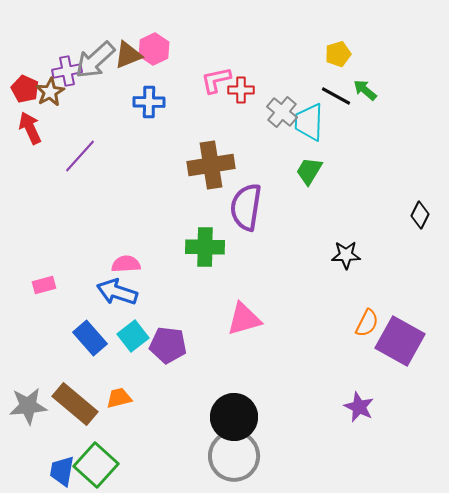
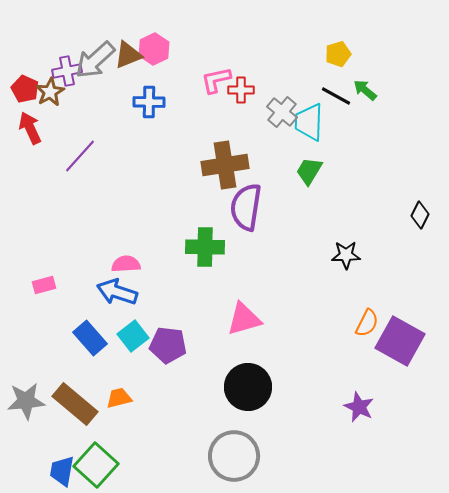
brown cross: moved 14 px right
gray star: moved 2 px left, 5 px up
black circle: moved 14 px right, 30 px up
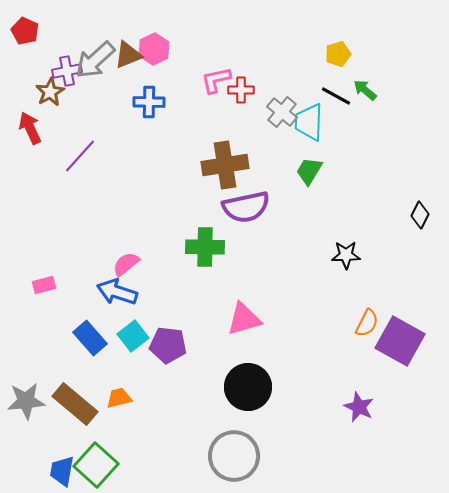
red pentagon: moved 58 px up
purple semicircle: rotated 111 degrees counterclockwise
pink semicircle: rotated 36 degrees counterclockwise
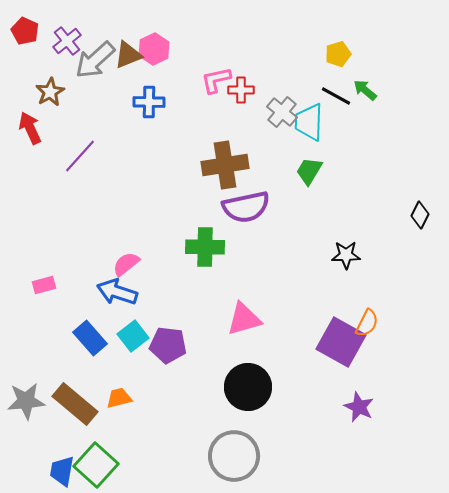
purple cross: moved 30 px up; rotated 28 degrees counterclockwise
purple square: moved 59 px left, 1 px down
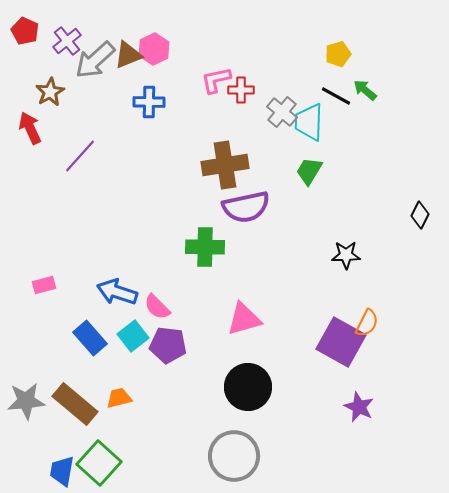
pink semicircle: moved 31 px right, 43 px down; rotated 96 degrees counterclockwise
green square: moved 3 px right, 2 px up
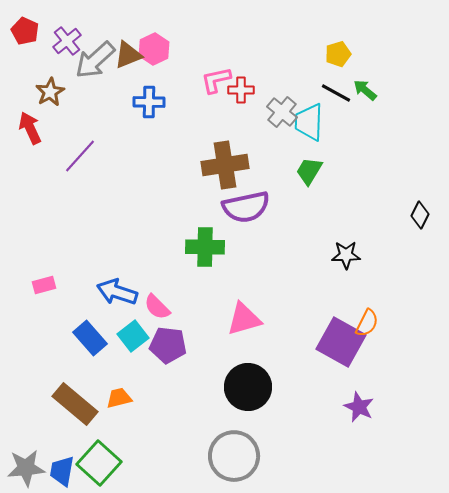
black line: moved 3 px up
gray star: moved 67 px down
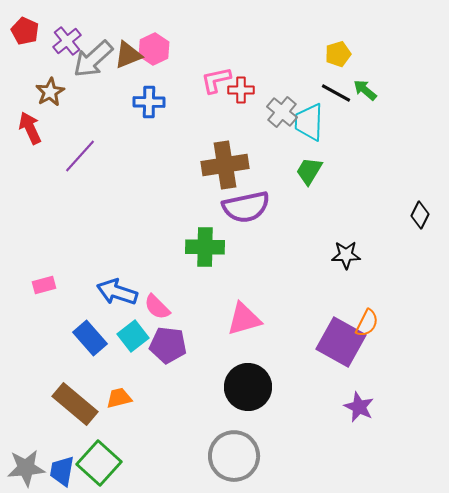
gray arrow: moved 2 px left, 1 px up
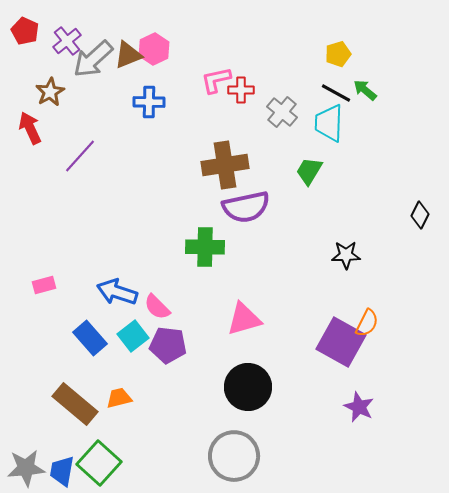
cyan trapezoid: moved 20 px right, 1 px down
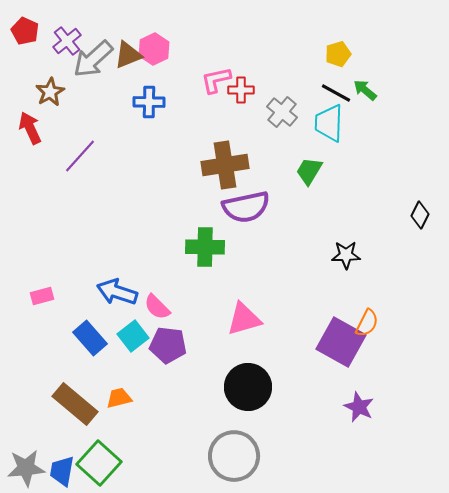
pink rectangle: moved 2 px left, 11 px down
